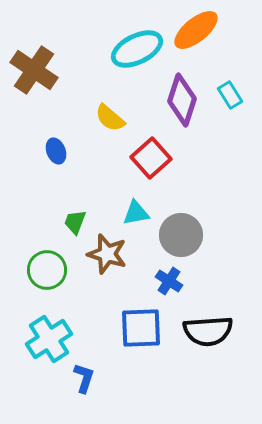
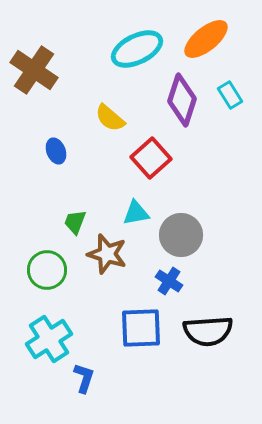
orange ellipse: moved 10 px right, 9 px down
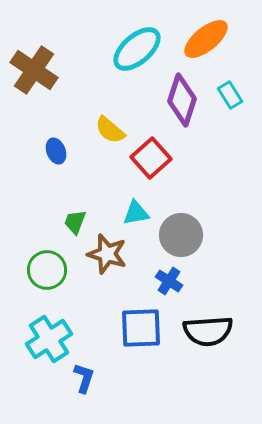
cyan ellipse: rotated 15 degrees counterclockwise
yellow semicircle: moved 12 px down
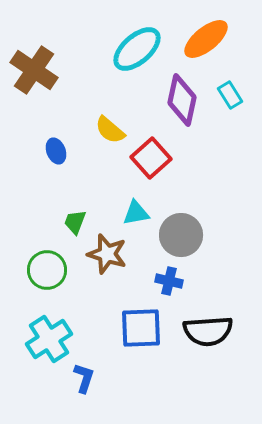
purple diamond: rotated 6 degrees counterclockwise
blue cross: rotated 20 degrees counterclockwise
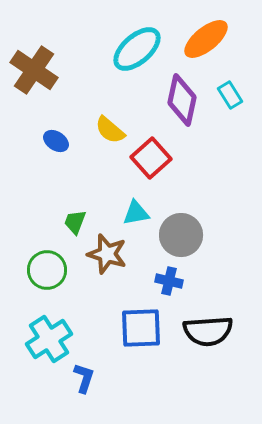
blue ellipse: moved 10 px up; rotated 35 degrees counterclockwise
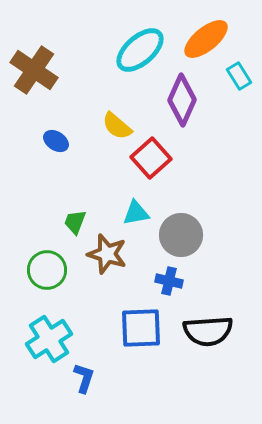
cyan ellipse: moved 3 px right, 1 px down
cyan rectangle: moved 9 px right, 19 px up
purple diamond: rotated 12 degrees clockwise
yellow semicircle: moved 7 px right, 4 px up
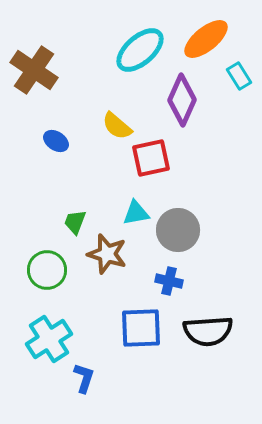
red square: rotated 30 degrees clockwise
gray circle: moved 3 px left, 5 px up
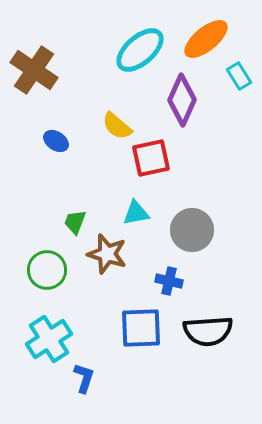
gray circle: moved 14 px right
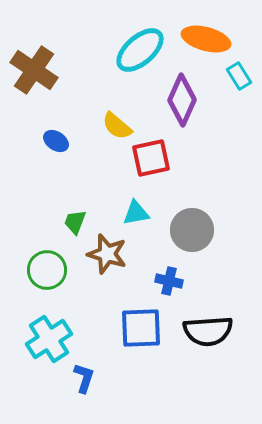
orange ellipse: rotated 54 degrees clockwise
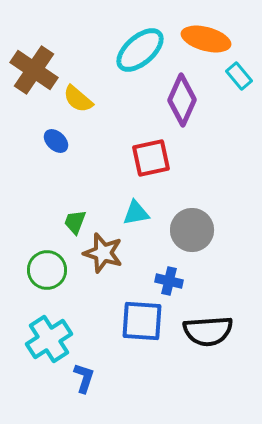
cyan rectangle: rotated 8 degrees counterclockwise
yellow semicircle: moved 39 px left, 27 px up
blue ellipse: rotated 10 degrees clockwise
brown star: moved 4 px left, 1 px up
blue square: moved 1 px right, 7 px up; rotated 6 degrees clockwise
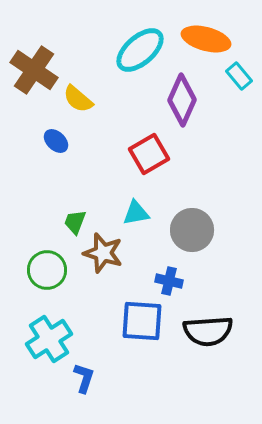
red square: moved 2 px left, 4 px up; rotated 18 degrees counterclockwise
